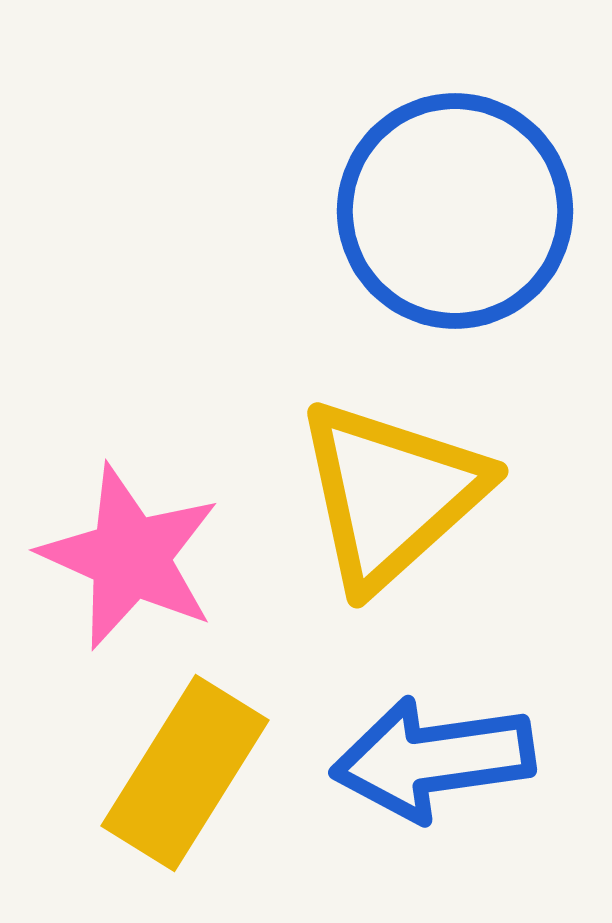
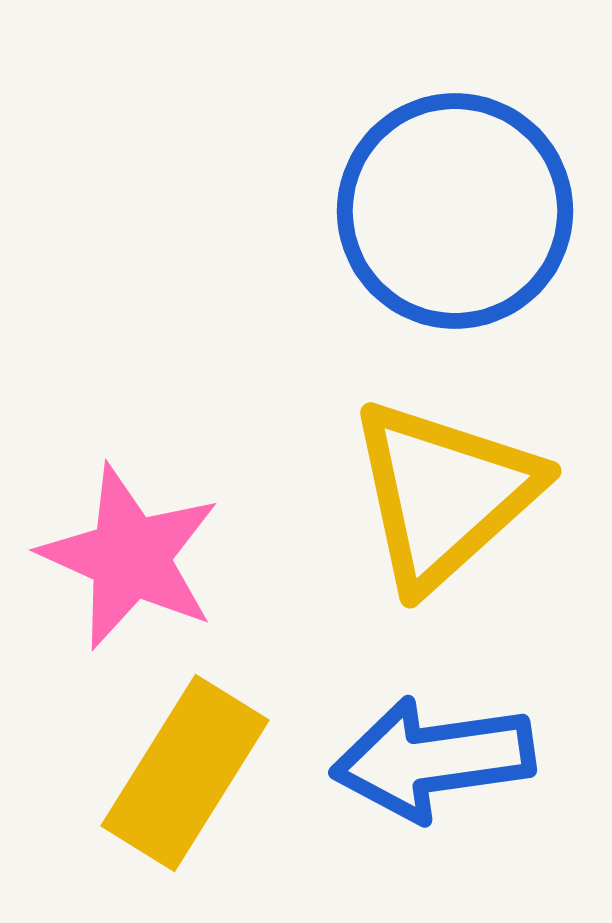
yellow triangle: moved 53 px right
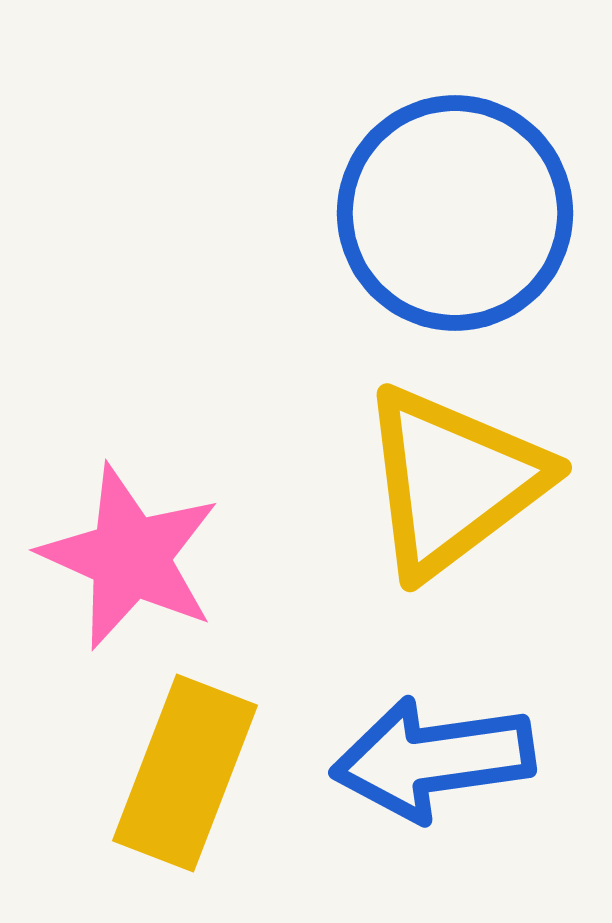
blue circle: moved 2 px down
yellow triangle: moved 9 px right, 13 px up; rotated 5 degrees clockwise
yellow rectangle: rotated 11 degrees counterclockwise
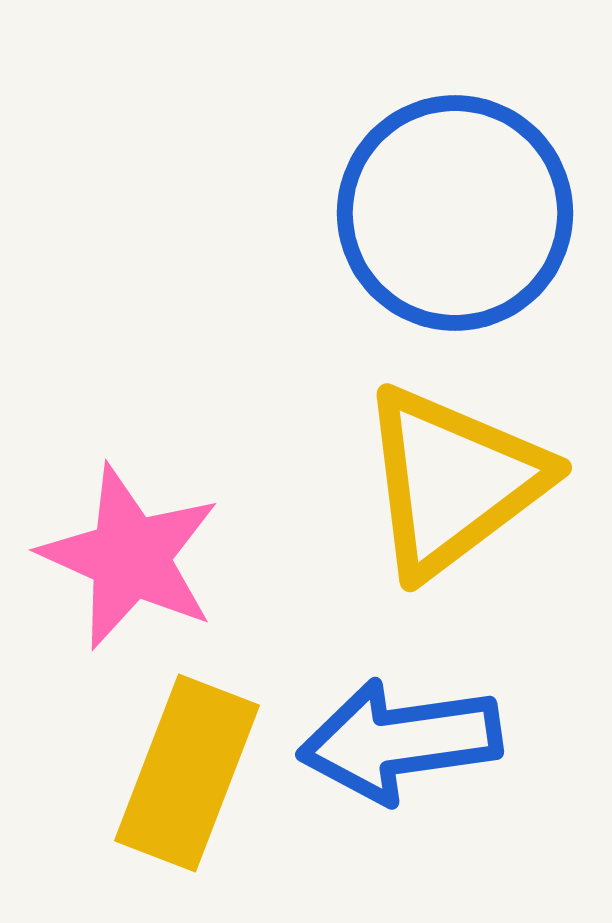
blue arrow: moved 33 px left, 18 px up
yellow rectangle: moved 2 px right
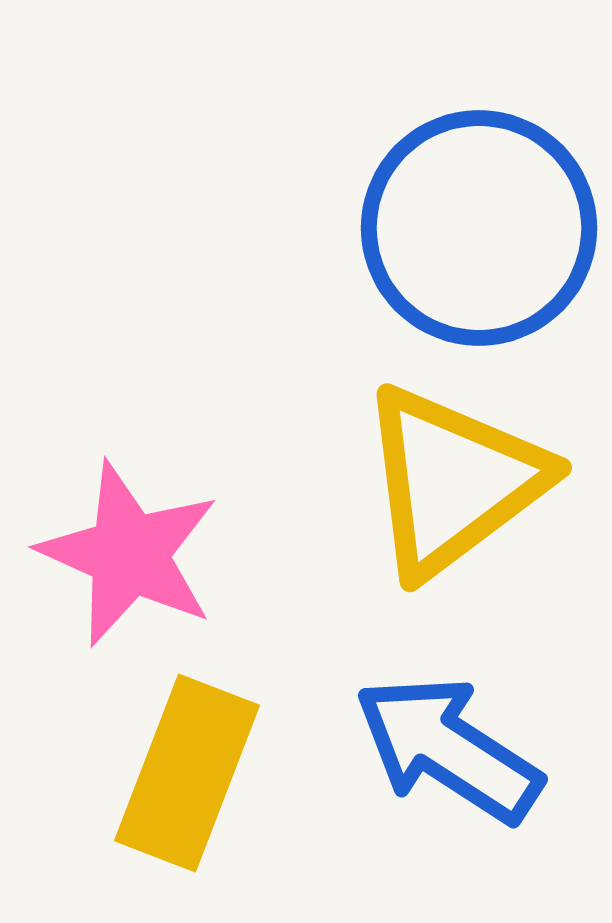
blue circle: moved 24 px right, 15 px down
pink star: moved 1 px left, 3 px up
blue arrow: moved 48 px right, 8 px down; rotated 41 degrees clockwise
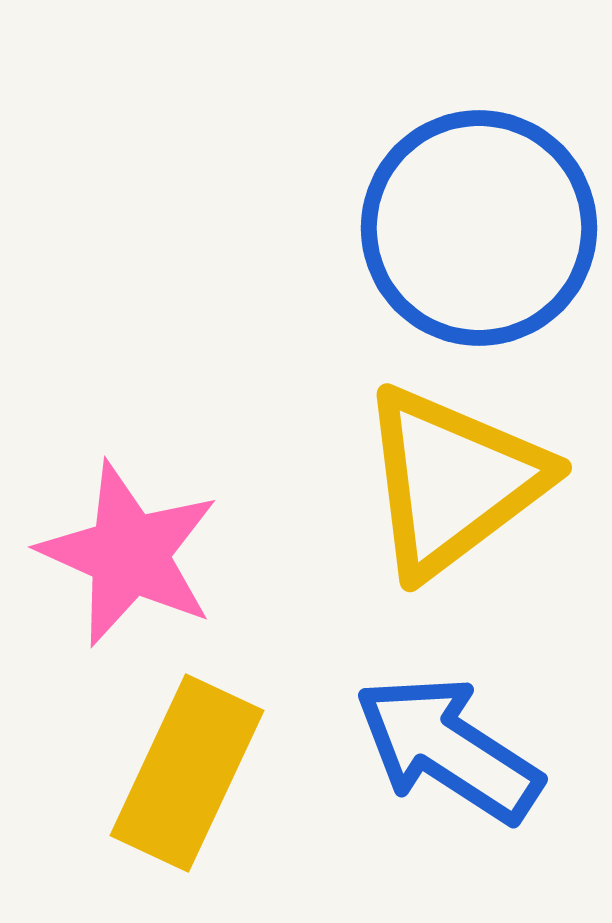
yellow rectangle: rotated 4 degrees clockwise
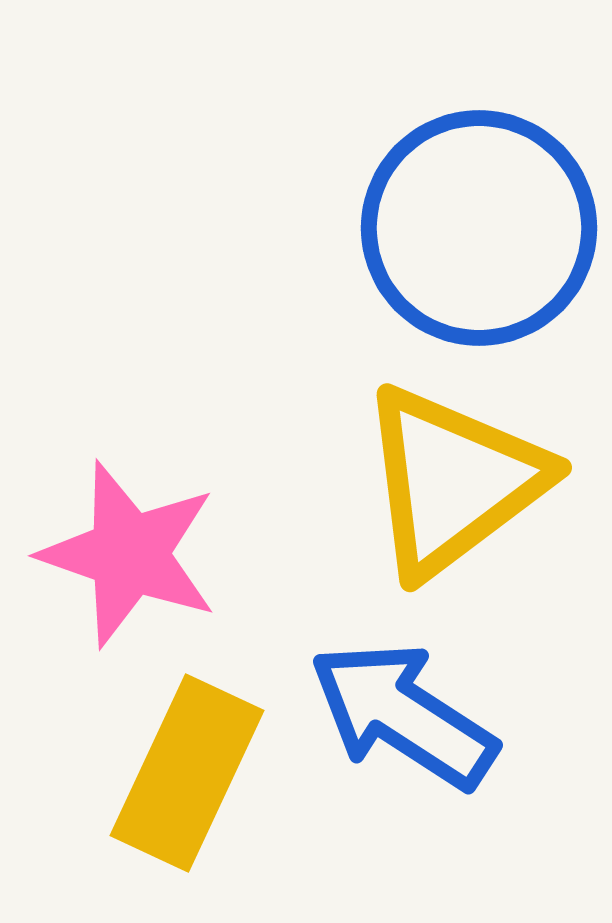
pink star: rotated 5 degrees counterclockwise
blue arrow: moved 45 px left, 34 px up
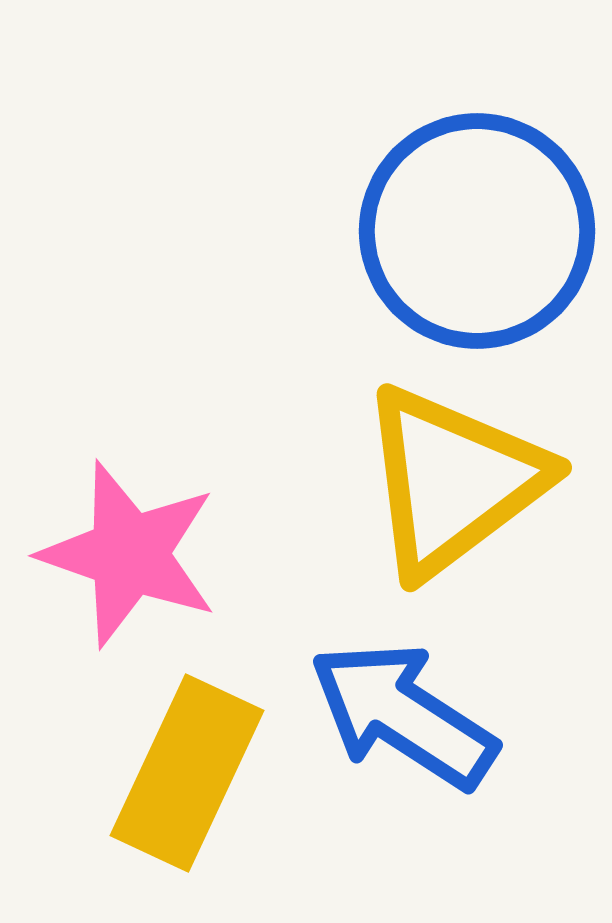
blue circle: moved 2 px left, 3 px down
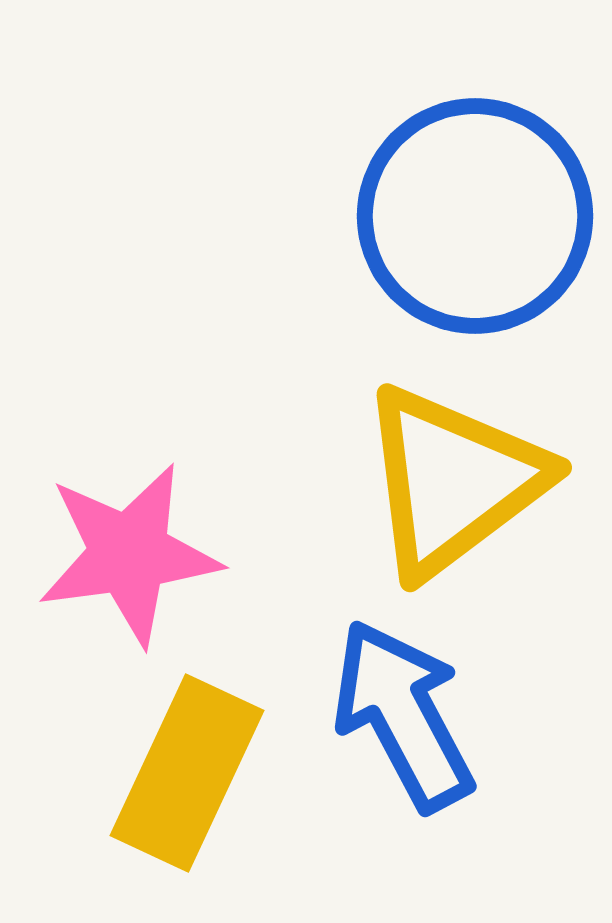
blue circle: moved 2 px left, 15 px up
pink star: rotated 27 degrees counterclockwise
blue arrow: rotated 29 degrees clockwise
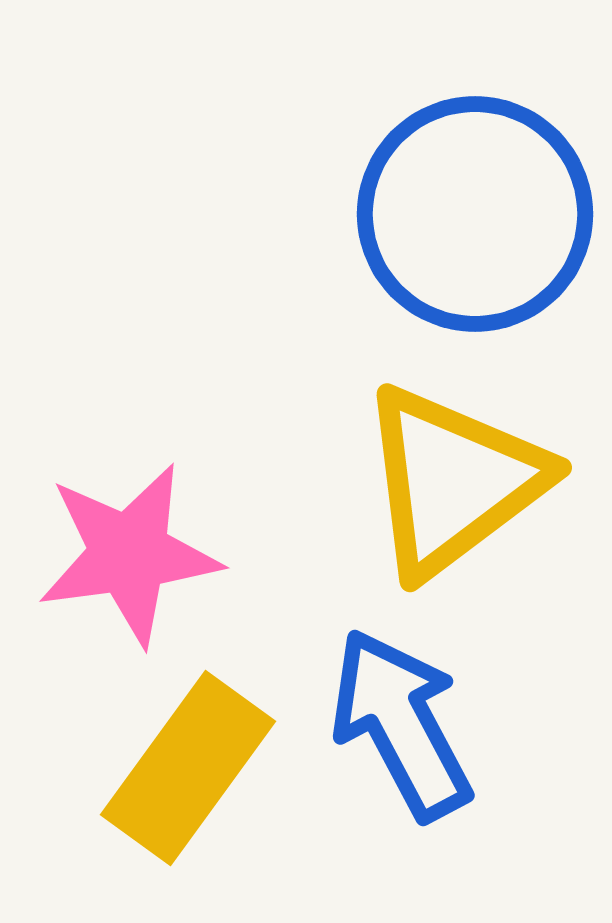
blue circle: moved 2 px up
blue arrow: moved 2 px left, 9 px down
yellow rectangle: moved 1 px right, 5 px up; rotated 11 degrees clockwise
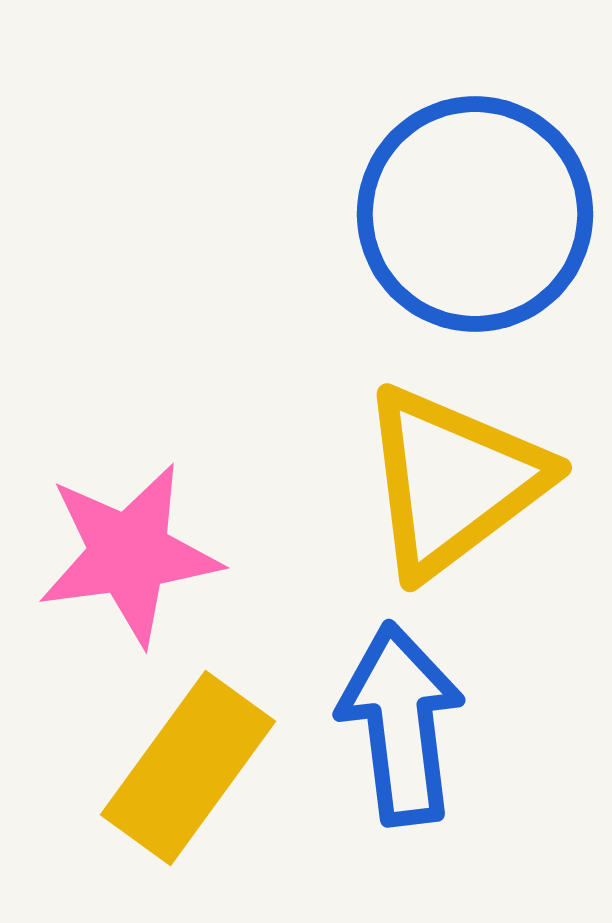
blue arrow: rotated 21 degrees clockwise
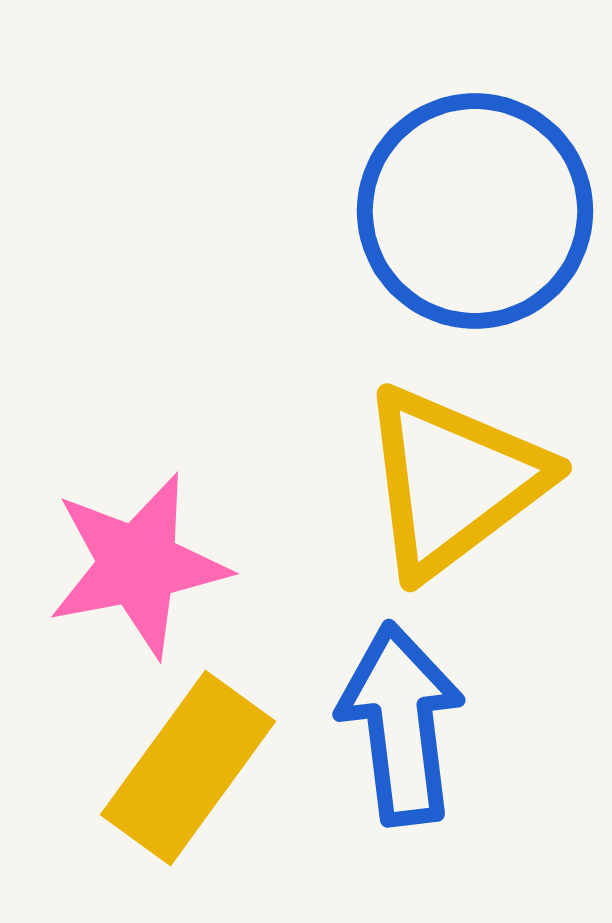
blue circle: moved 3 px up
pink star: moved 9 px right, 11 px down; rotated 3 degrees counterclockwise
